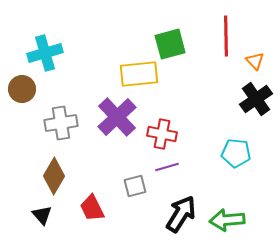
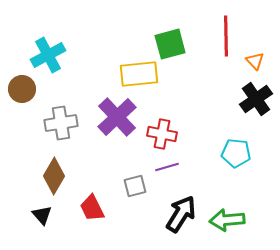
cyan cross: moved 3 px right, 2 px down; rotated 12 degrees counterclockwise
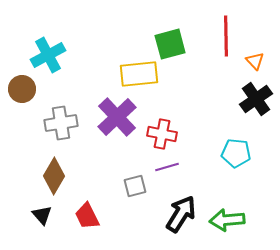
red trapezoid: moved 5 px left, 8 px down
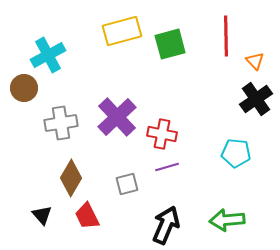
yellow rectangle: moved 17 px left, 43 px up; rotated 9 degrees counterclockwise
brown circle: moved 2 px right, 1 px up
brown diamond: moved 17 px right, 2 px down
gray square: moved 8 px left, 2 px up
black arrow: moved 15 px left, 11 px down; rotated 9 degrees counterclockwise
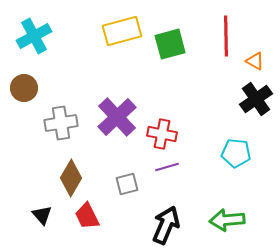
cyan cross: moved 14 px left, 19 px up
orange triangle: rotated 18 degrees counterclockwise
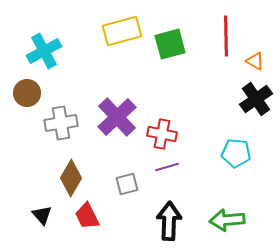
cyan cross: moved 10 px right, 15 px down
brown circle: moved 3 px right, 5 px down
black arrow: moved 3 px right, 4 px up; rotated 21 degrees counterclockwise
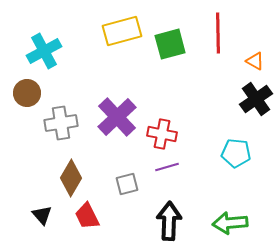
red line: moved 8 px left, 3 px up
green arrow: moved 3 px right, 3 px down
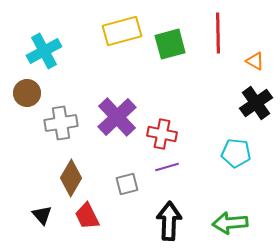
black cross: moved 4 px down
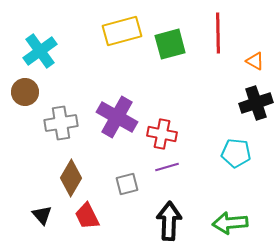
cyan cross: moved 4 px left; rotated 8 degrees counterclockwise
brown circle: moved 2 px left, 1 px up
black cross: rotated 16 degrees clockwise
purple cross: rotated 18 degrees counterclockwise
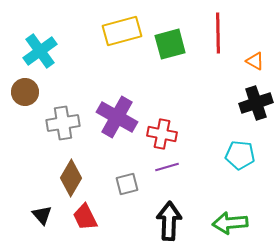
gray cross: moved 2 px right
cyan pentagon: moved 4 px right, 2 px down
red trapezoid: moved 2 px left, 1 px down
